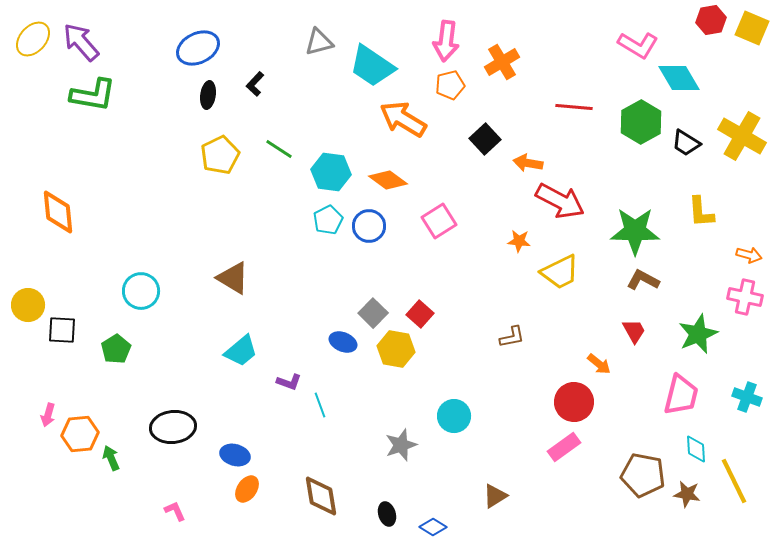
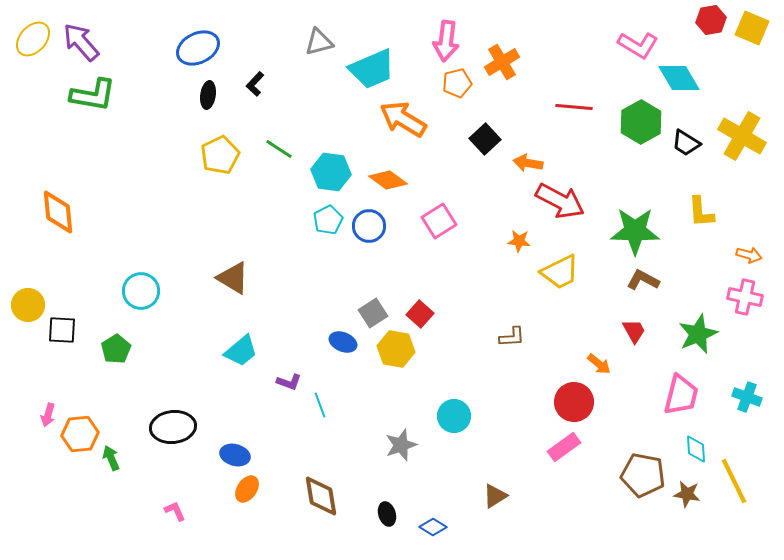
cyan trapezoid at (372, 66): moved 3 px down; rotated 57 degrees counterclockwise
orange pentagon at (450, 85): moved 7 px right, 2 px up
gray square at (373, 313): rotated 12 degrees clockwise
brown L-shape at (512, 337): rotated 8 degrees clockwise
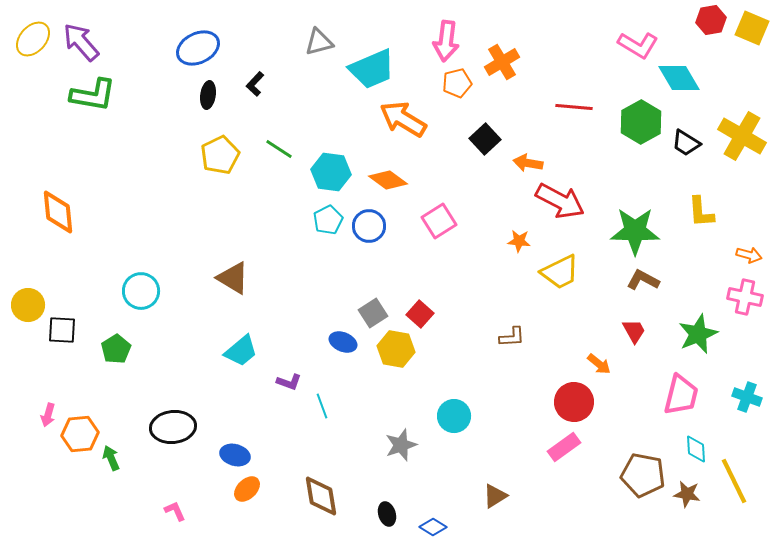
cyan line at (320, 405): moved 2 px right, 1 px down
orange ellipse at (247, 489): rotated 12 degrees clockwise
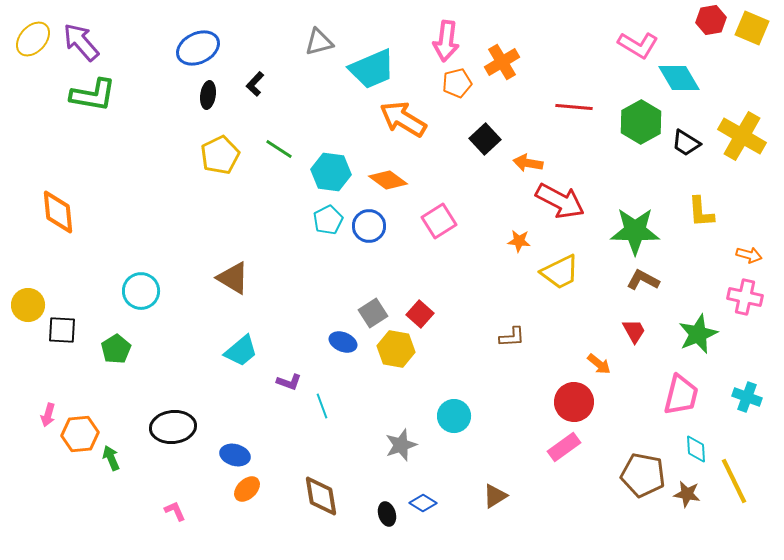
blue diamond at (433, 527): moved 10 px left, 24 px up
